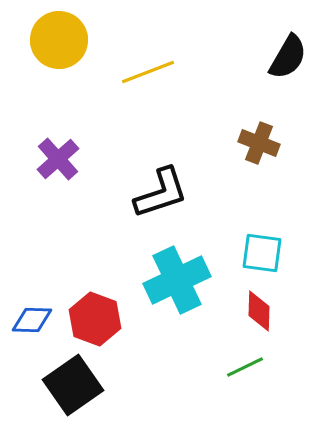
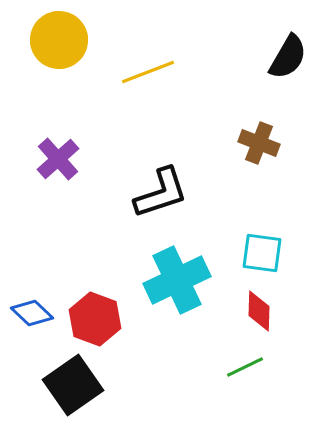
blue diamond: moved 7 px up; rotated 42 degrees clockwise
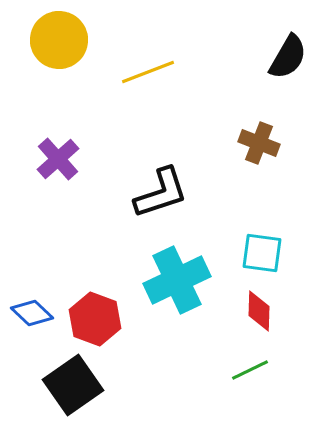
green line: moved 5 px right, 3 px down
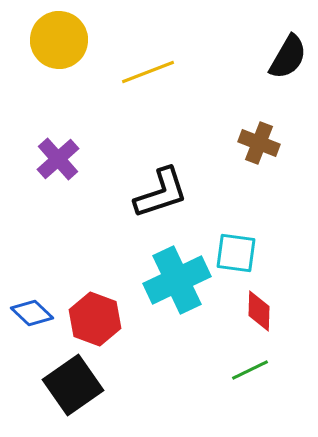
cyan square: moved 26 px left
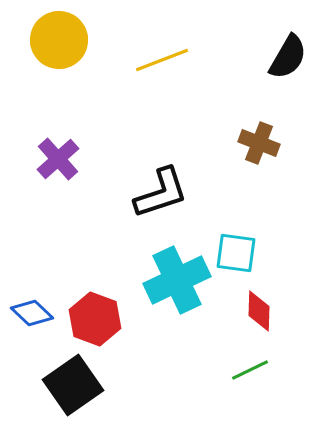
yellow line: moved 14 px right, 12 px up
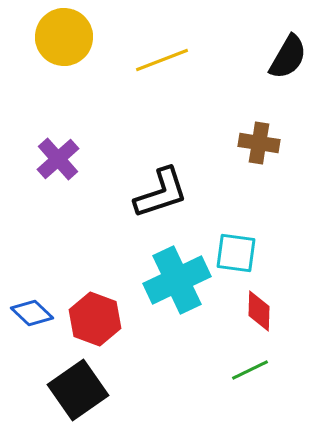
yellow circle: moved 5 px right, 3 px up
brown cross: rotated 12 degrees counterclockwise
black square: moved 5 px right, 5 px down
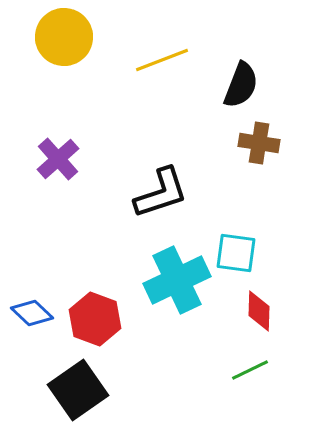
black semicircle: moved 47 px left, 28 px down; rotated 9 degrees counterclockwise
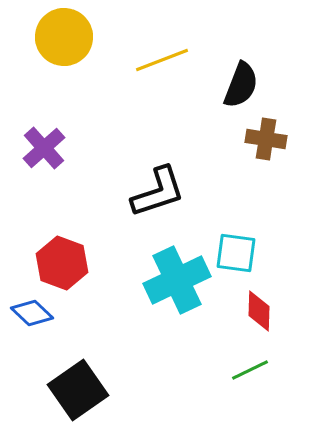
brown cross: moved 7 px right, 4 px up
purple cross: moved 14 px left, 11 px up
black L-shape: moved 3 px left, 1 px up
red hexagon: moved 33 px left, 56 px up
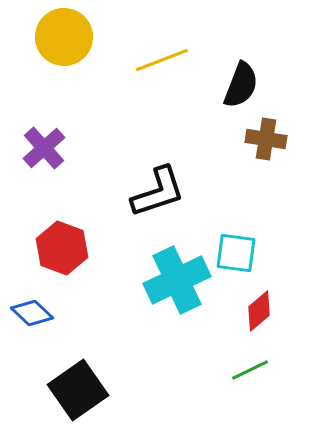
red hexagon: moved 15 px up
red diamond: rotated 48 degrees clockwise
